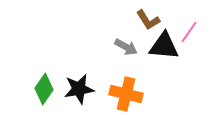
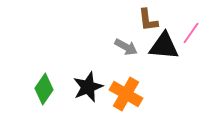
brown L-shape: rotated 25 degrees clockwise
pink line: moved 2 px right, 1 px down
black star: moved 9 px right, 2 px up; rotated 12 degrees counterclockwise
orange cross: rotated 16 degrees clockwise
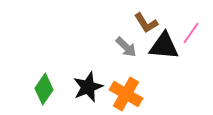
brown L-shape: moved 2 px left, 3 px down; rotated 25 degrees counterclockwise
gray arrow: rotated 15 degrees clockwise
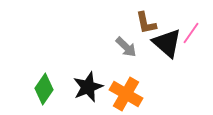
brown L-shape: rotated 20 degrees clockwise
black triangle: moved 3 px right, 3 px up; rotated 36 degrees clockwise
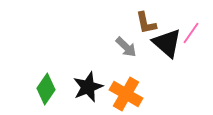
green diamond: moved 2 px right
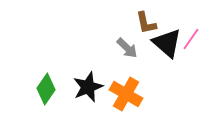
pink line: moved 6 px down
gray arrow: moved 1 px right, 1 px down
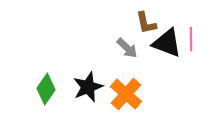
pink line: rotated 35 degrees counterclockwise
black triangle: rotated 20 degrees counterclockwise
orange cross: rotated 12 degrees clockwise
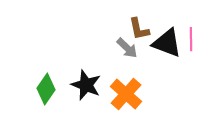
brown L-shape: moved 7 px left, 6 px down
black star: moved 2 px left, 2 px up; rotated 28 degrees counterclockwise
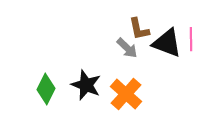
green diamond: rotated 8 degrees counterclockwise
